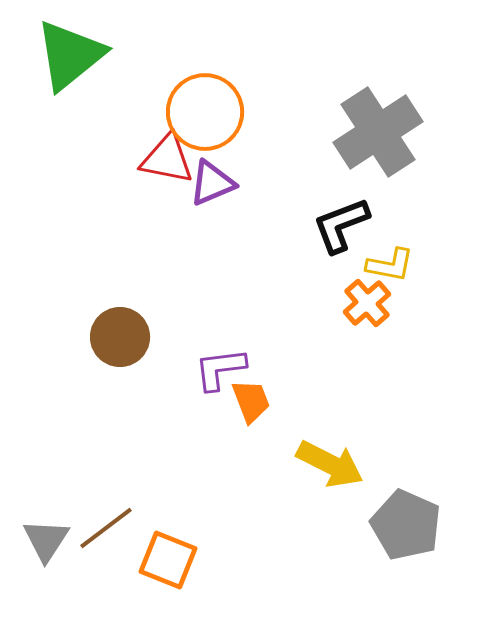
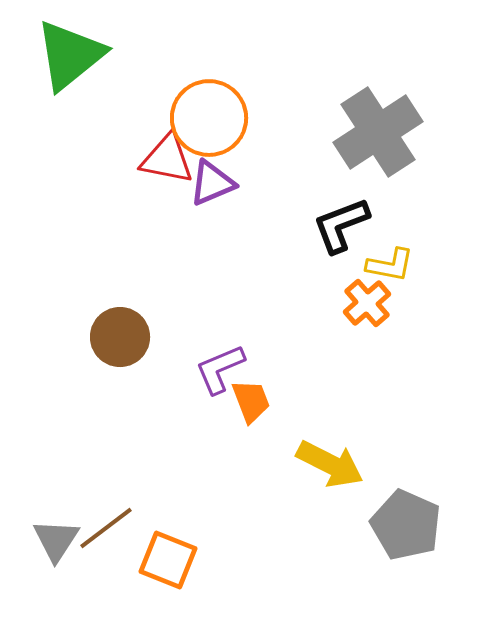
orange circle: moved 4 px right, 6 px down
purple L-shape: rotated 16 degrees counterclockwise
gray triangle: moved 10 px right
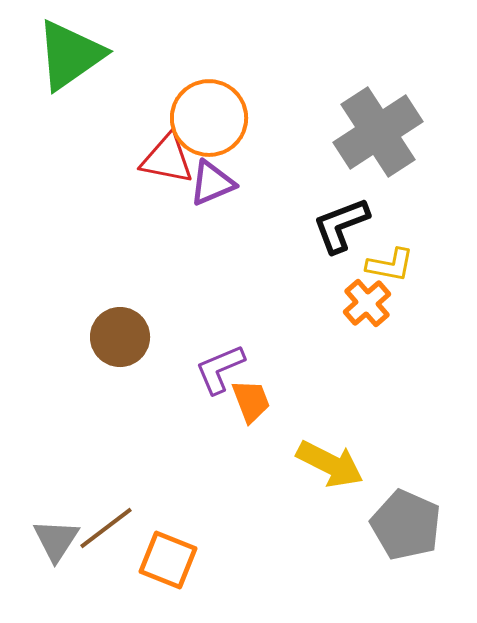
green triangle: rotated 4 degrees clockwise
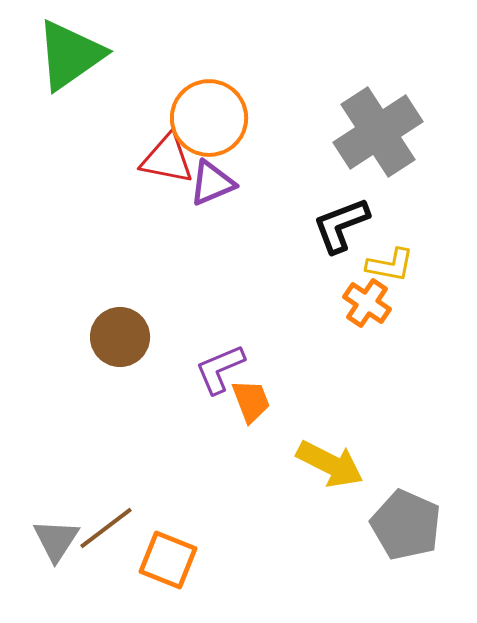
orange cross: rotated 15 degrees counterclockwise
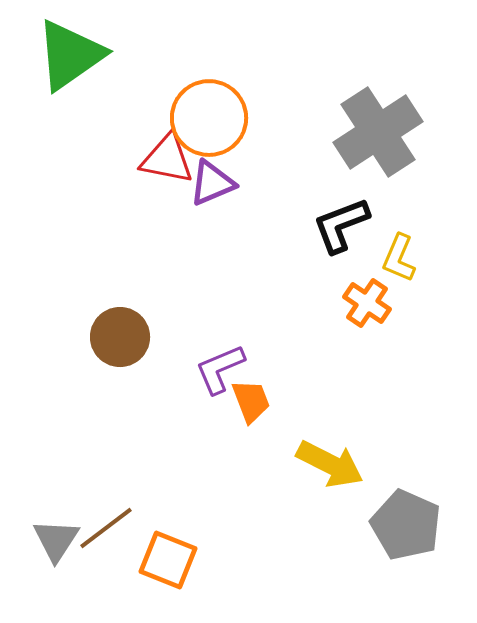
yellow L-shape: moved 9 px right, 7 px up; rotated 102 degrees clockwise
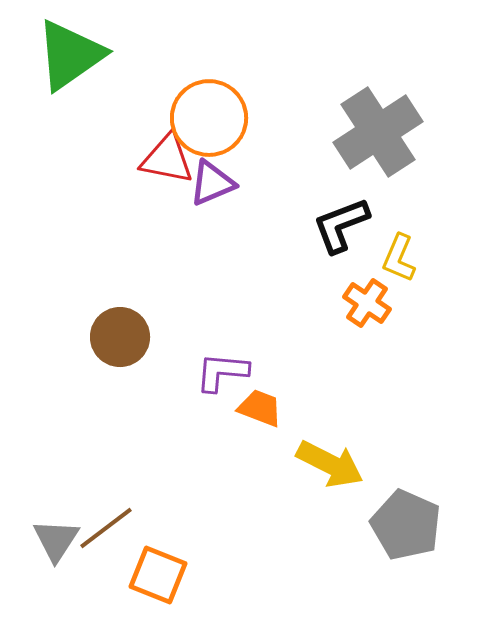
purple L-shape: moved 2 px right, 3 px down; rotated 28 degrees clockwise
orange trapezoid: moved 9 px right, 7 px down; rotated 48 degrees counterclockwise
orange square: moved 10 px left, 15 px down
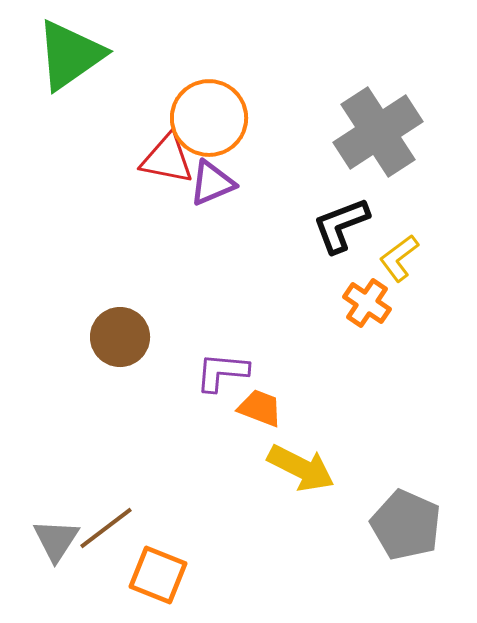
yellow L-shape: rotated 30 degrees clockwise
yellow arrow: moved 29 px left, 4 px down
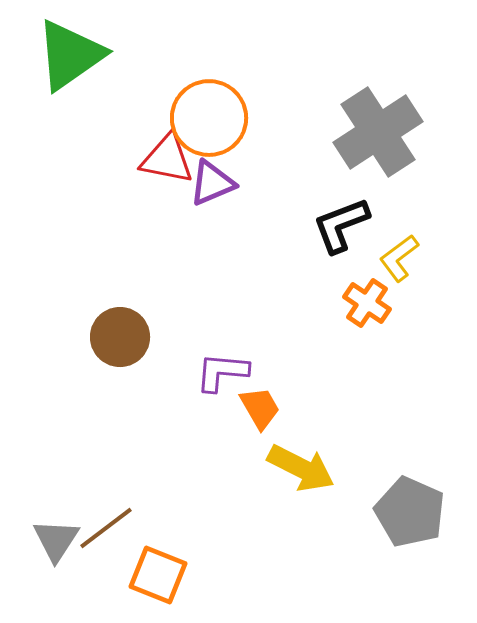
orange trapezoid: rotated 39 degrees clockwise
gray pentagon: moved 4 px right, 13 px up
